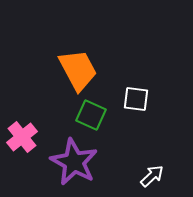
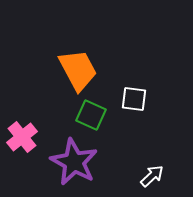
white square: moved 2 px left
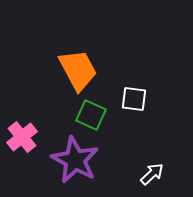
purple star: moved 1 px right, 2 px up
white arrow: moved 2 px up
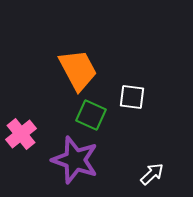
white square: moved 2 px left, 2 px up
pink cross: moved 1 px left, 3 px up
purple star: rotated 9 degrees counterclockwise
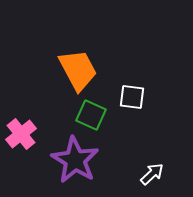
purple star: rotated 12 degrees clockwise
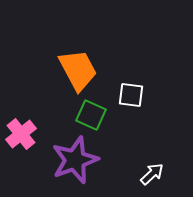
white square: moved 1 px left, 2 px up
purple star: rotated 21 degrees clockwise
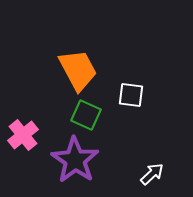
green square: moved 5 px left
pink cross: moved 2 px right, 1 px down
purple star: rotated 18 degrees counterclockwise
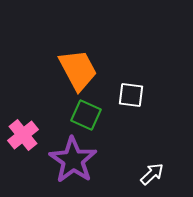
purple star: moved 2 px left
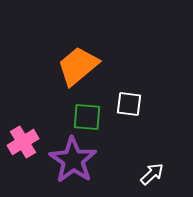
orange trapezoid: moved 4 px up; rotated 102 degrees counterclockwise
white square: moved 2 px left, 9 px down
green square: moved 1 px right, 2 px down; rotated 20 degrees counterclockwise
pink cross: moved 7 px down; rotated 8 degrees clockwise
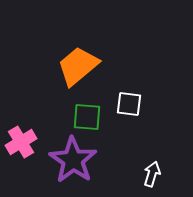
pink cross: moved 2 px left
white arrow: rotated 30 degrees counterclockwise
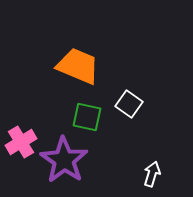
orange trapezoid: rotated 63 degrees clockwise
white square: rotated 28 degrees clockwise
green square: rotated 8 degrees clockwise
purple star: moved 9 px left
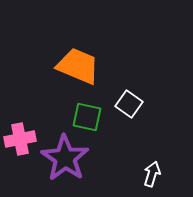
pink cross: moved 1 px left, 3 px up; rotated 20 degrees clockwise
purple star: moved 1 px right, 2 px up
